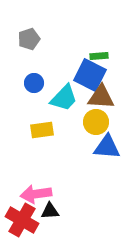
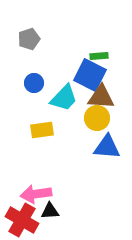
yellow circle: moved 1 px right, 4 px up
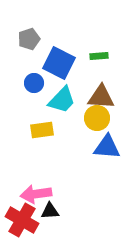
blue square: moved 31 px left, 12 px up
cyan trapezoid: moved 2 px left, 2 px down
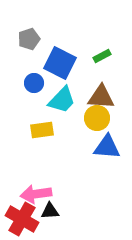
green rectangle: moved 3 px right; rotated 24 degrees counterclockwise
blue square: moved 1 px right
red cross: moved 1 px up
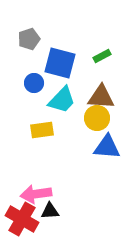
blue square: rotated 12 degrees counterclockwise
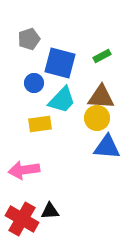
yellow rectangle: moved 2 px left, 6 px up
pink arrow: moved 12 px left, 24 px up
